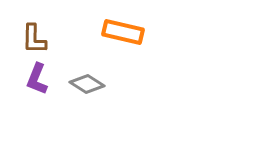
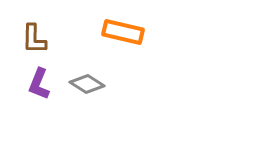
purple L-shape: moved 2 px right, 5 px down
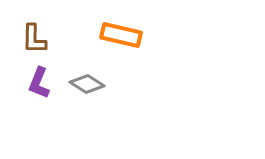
orange rectangle: moved 2 px left, 3 px down
purple L-shape: moved 1 px up
